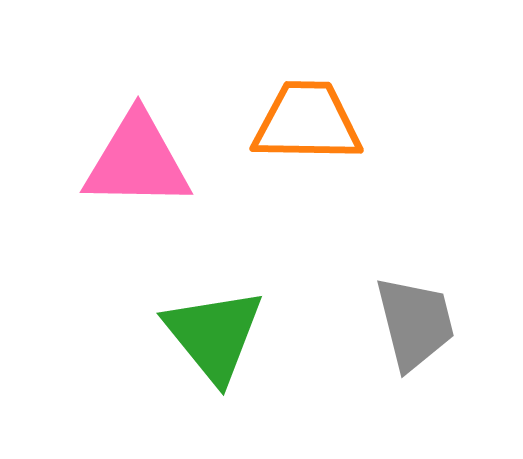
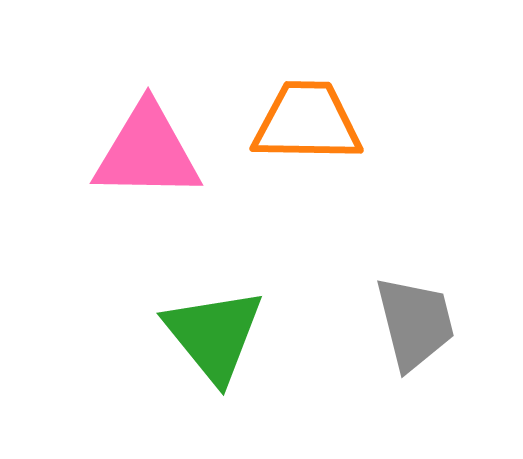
pink triangle: moved 10 px right, 9 px up
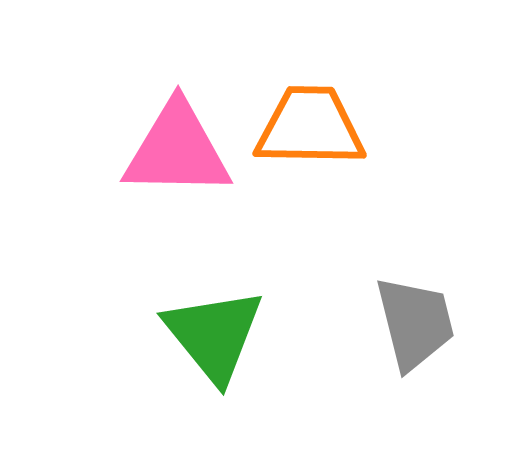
orange trapezoid: moved 3 px right, 5 px down
pink triangle: moved 30 px right, 2 px up
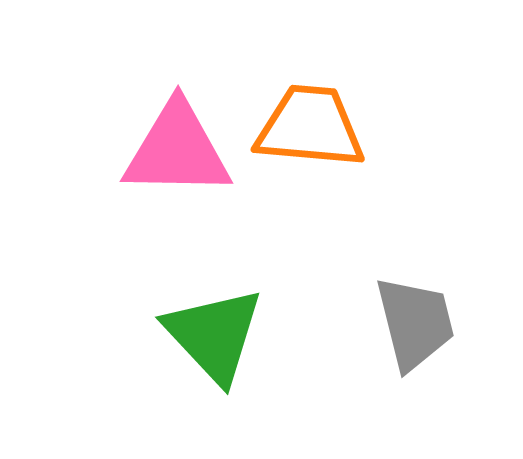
orange trapezoid: rotated 4 degrees clockwise
green triangle: rotated 4 degrees counterclockwise
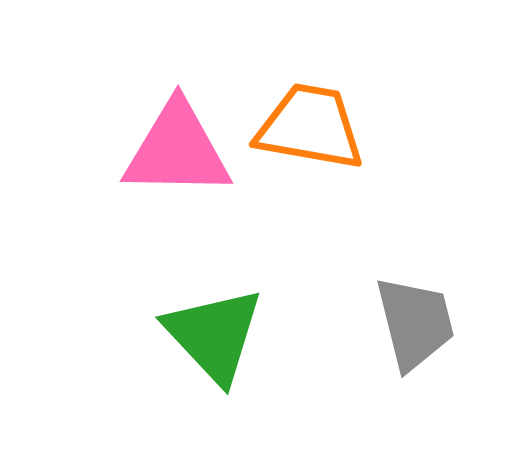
orange trapezoid: rotated 5 degrees clockwise
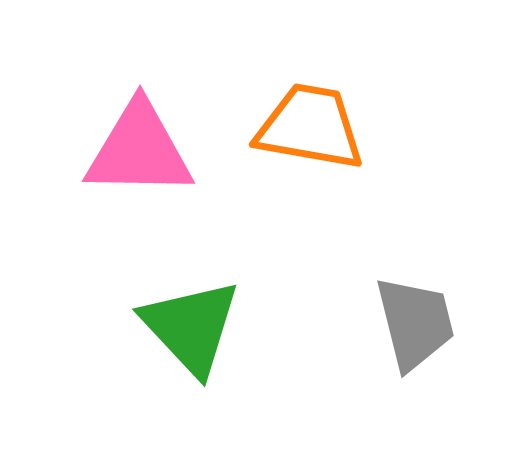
pink triangle: moved 38 px left
green triangle: moved 23 px left, 8 px up
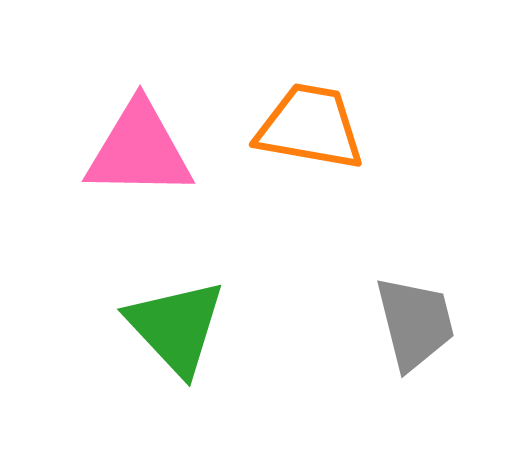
green triangle: moved 15 px left
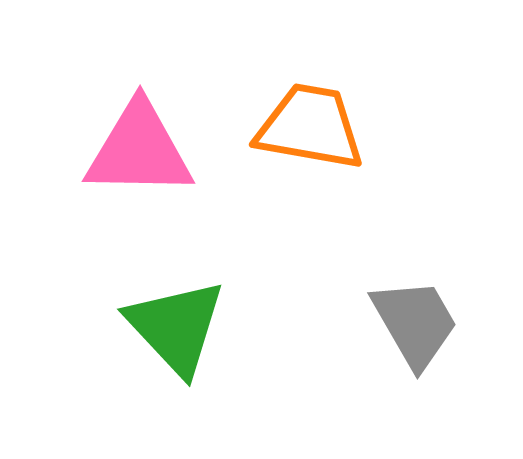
gray trapezoid: rotated 16 degrees counterclockwise
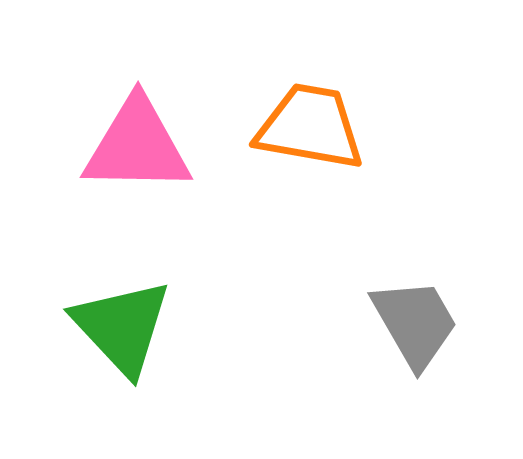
pink triangle: moved 2 px left, 4 px up
green triangle: moved 54 px left
